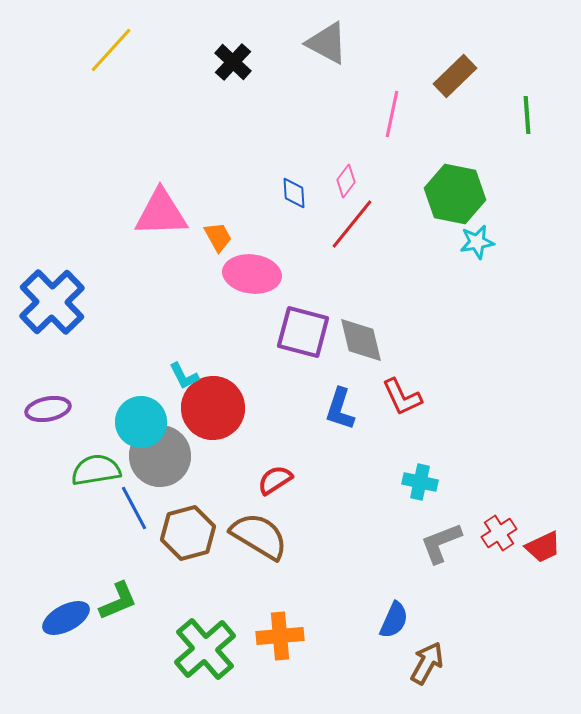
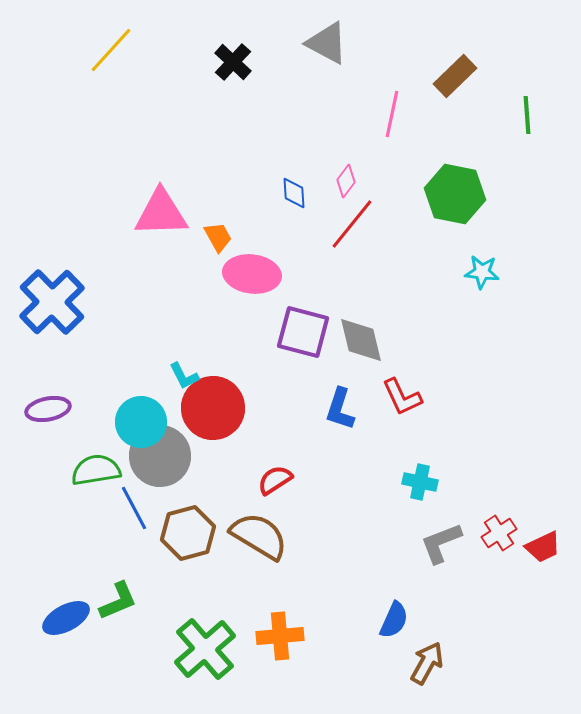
cyan star: moved 5 px right, 30 px down; rotated 16 degrees clockwise
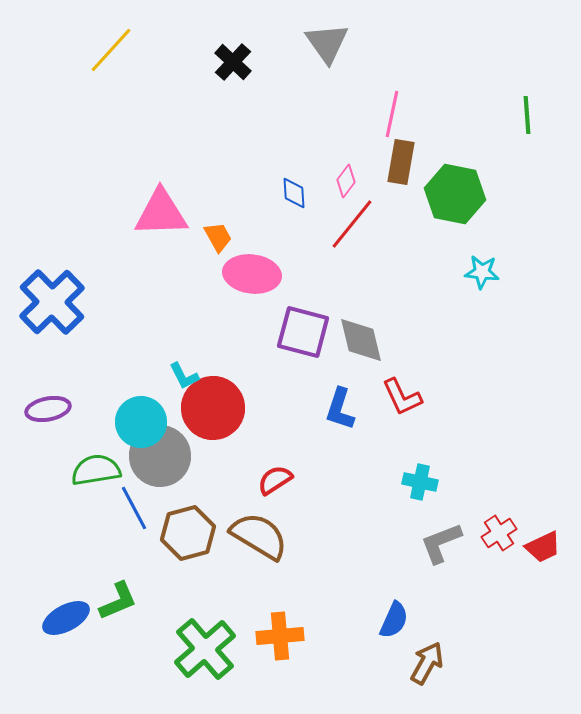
gray triangle: rotated 27 degrees clockwise
brown rectangle: moved 54 px left, 86 px down; rotated 36 degrees counterclockwise
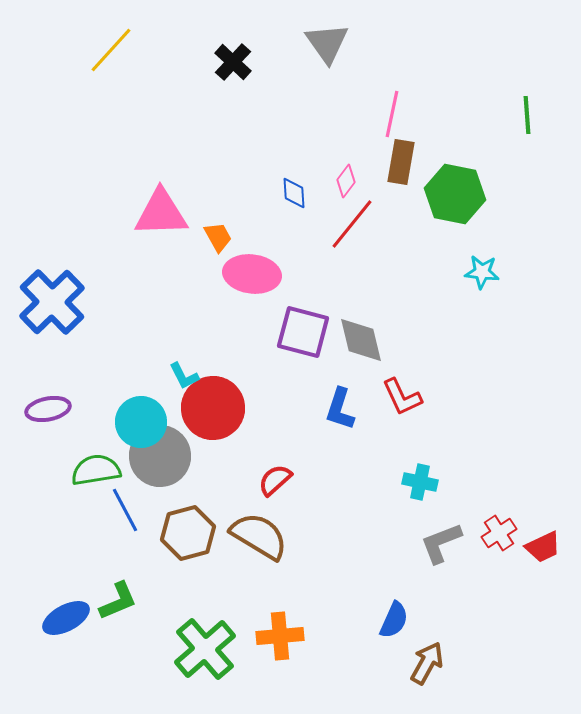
red semicircle: rotated 9 degrees counterclockwise
blue line: moved 9 px left, 2 px down
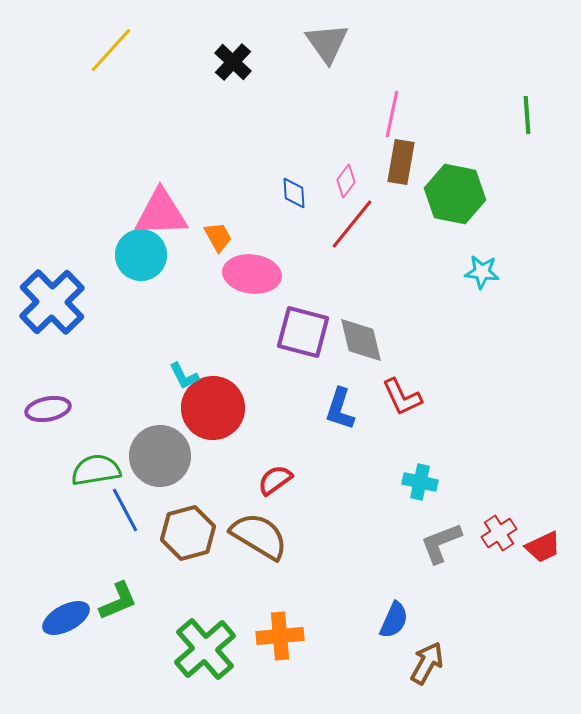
cyan circle: moved 167 px up
red semicircle: rotated 6 degrees clockwise
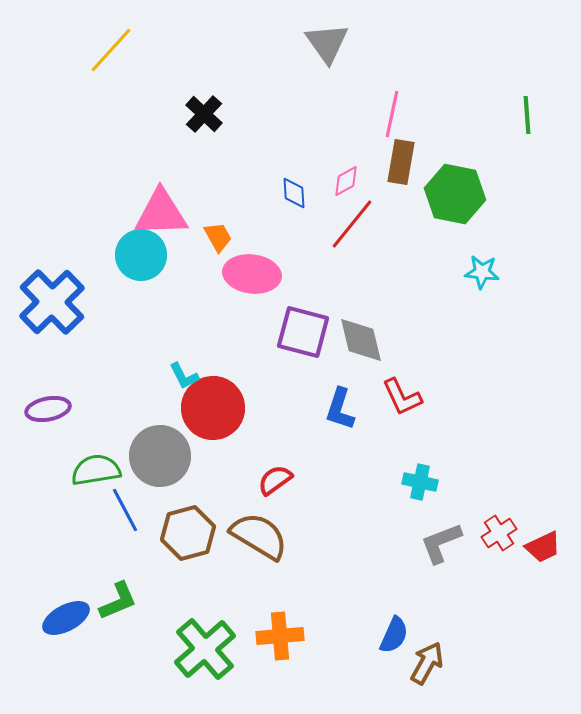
black cross: moved 29 px left, 52 px down
pink diamond: rotated 24 degrees clockwise
blue semicircle: moved 15 px down
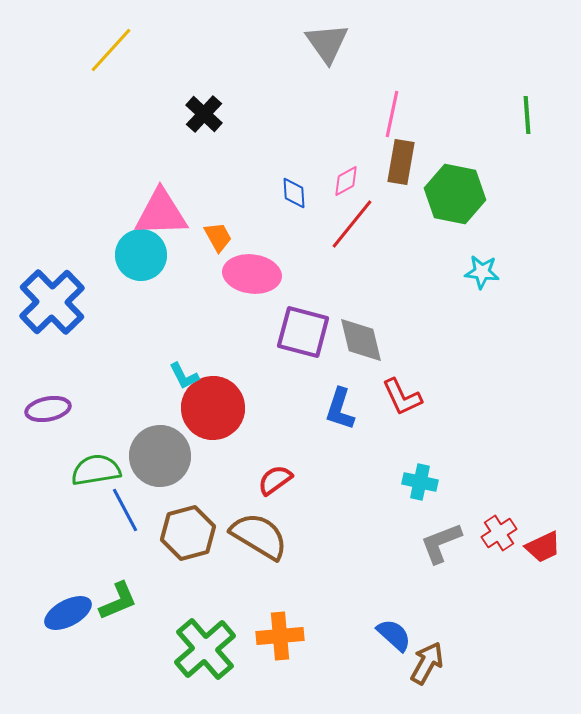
blue ellipse: moved 2 px right, 5 px up
blue semicircle: rotated 72 degrees counterclockwise
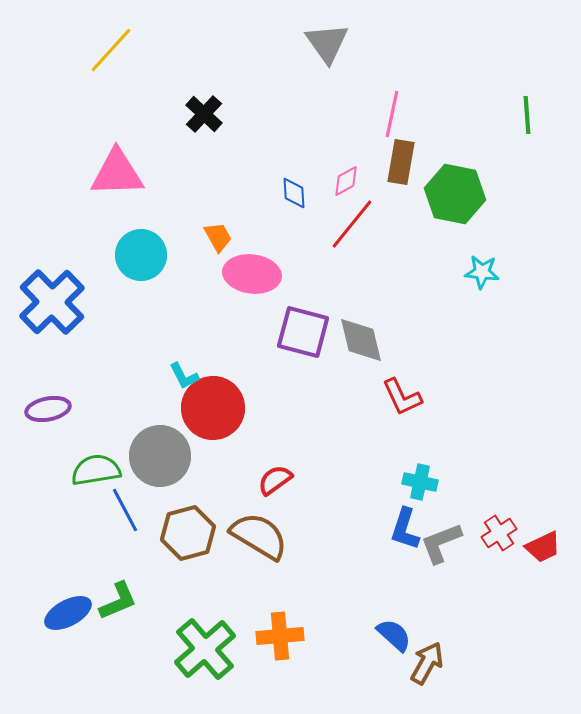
pink triangle: moved 44 px left, 40 px up
blue L-shape: moved 65 px right, 120 px down
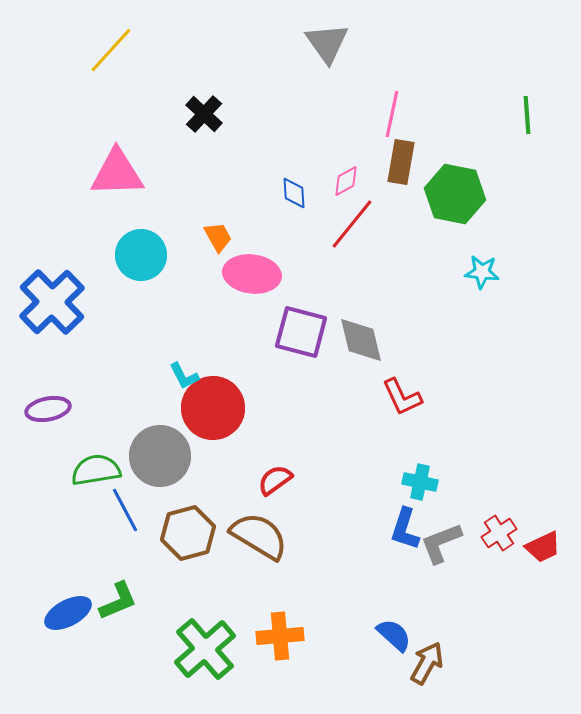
purple square: moved 2 px left
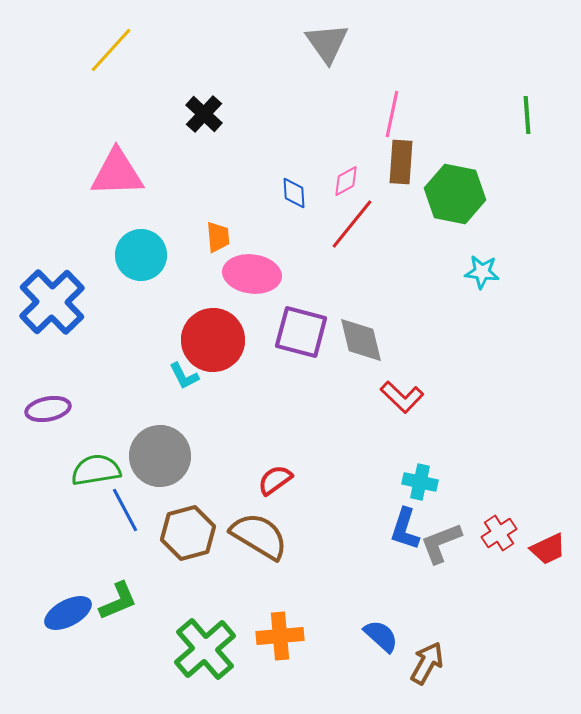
brown rectangle: rotated 6 degrees counterclockwise
orange trapezoid: rotated 24 degrees clockwise
red L-shape: rotated 21 degrees counterclockwise
red circle: moved 68 px up
red trapezoid: moved 5 px right, 2 px down
blue semicircle: moved 13 px left, 1 px down
